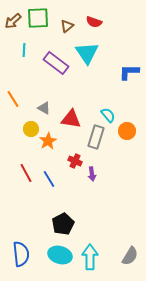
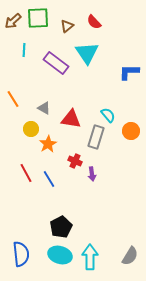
red semicircle: rotated 28 degrees clockwise
orange circle: moved 4 px right
orange star: moved 3 px down
black pentagon: moved 2 px left, 3 px down
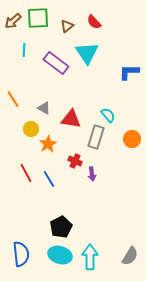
orange circle: moved 1 px right, 8 px down
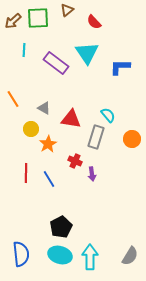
brown triangle: moved 16 px up
blue L-shape: moved 9 px left, 5 px up
red line: rotated 30 degrees clockwise
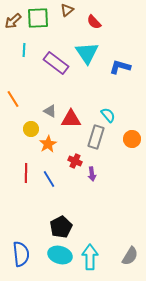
blue L-shape: rotated 15 degrees clockwise
gray triangle: moved 6 px right, 3 px down
red triangle: rotated 10 degrees counterclockwise
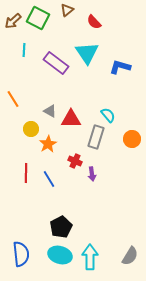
green square: rotated 30 degrees clockwise
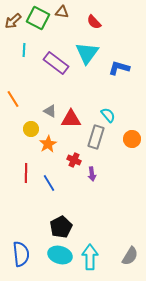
brown triangle: moved 5 px left, 2 px down; rotated 48 degrees clockwise
cyan triangle: rotated 10 degrees clockwise
blue L-shape: moved 1 px left, 1 px down
red cross: moved 1 px left, 1 px up
blue line: moved 4 px down
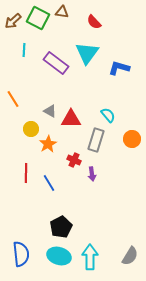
gray rectangle: moved 3 px down
cyan ellipse: moved 1 px left, 1 px down
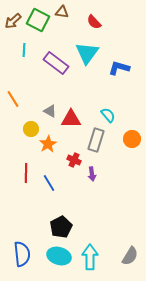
green square: moved 2 px down
blue semicircle: moved 1 px right
